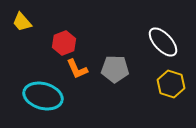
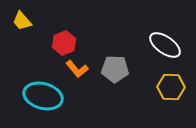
yellow trapezoid: moved 1 px up
white ellipse: moved 2 px right, 3 px down; rotated 12 degrees counterclockwise
orange L-shape: rotated 15 degrees counterclockwise
yellow hexagon: moved 3 px down; rotated 16 degrees counterclockwise
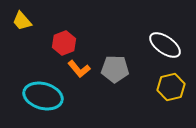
orange L-shape: moved 2 px right
yellow hexagon: rotated 16 degrees counterclockwise
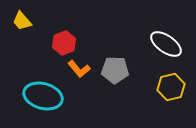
white ellipse: moved 1 px right, 1 px up
gray pentagon: moved 1 px down
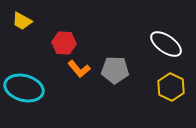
yellow trapezoid: rotated 20 degrees counterclockwise
red hexagon: rotated 25 degrees clockwise
yellow hexagon: rotated 20 degrees counterclockwise
cyan ellipse: moved 19 px left, 8 px up
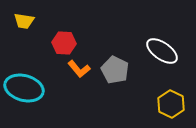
yellow trapezoid: moved 2 px right; rotated 20 degrees counterclockwise
white ellipse: moved 4 px left, 7 px down
gray pentagon: rotated 24 degrees clockwise
yellow hexagon: moved 17 px down
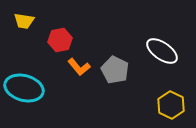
red hexagon: moved 4 px left, 3 px up; rotated 15 degrees counterclockwise
orange L-shape: moved 2 px up
yellow hexagon: moved 1 px down
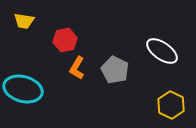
red hexagon: moved 5 px right
orange L-shape: moved 2 px left, 1 px down; rotated 70 degrees clockwise
cyan ellipse: moved 1 px left, 1 px down
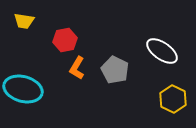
yellow hexagon: moved 2 px right, 6 px up
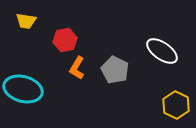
yellow trapezoid: moved 2 px right
yellow hexagon: moved 3 px right, 6 px down
